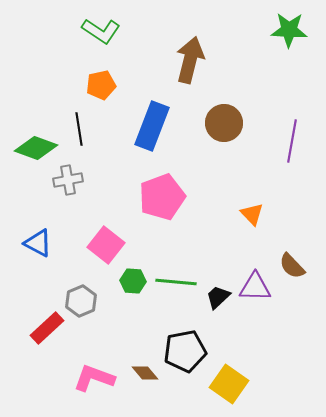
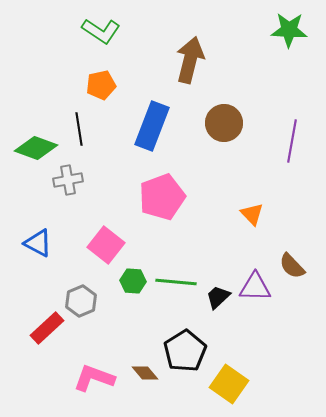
black pentagon: rotated 21 degrees counterclockwise
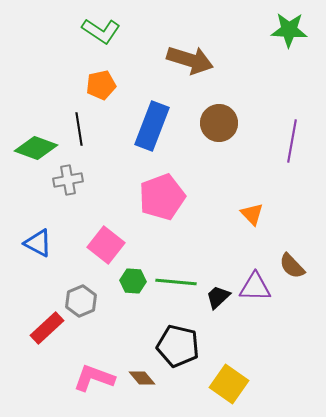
brown arrow: rotated 93 degrees clockwise
brown circle: moved 5 px left
black pentagon: moved 7 px left, 5 px up; rotated 27 degrees counterclockwise
brown diamond: moved 3 px left, 5 px down
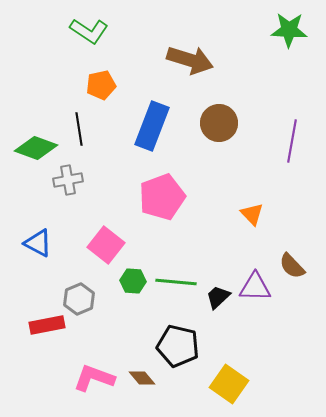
green L-shape: moved 12 px left
gray hexagon: moved 2 px left, 2 px up
red rectangle: moved 3 px up; rotated 32 degrees clockwise
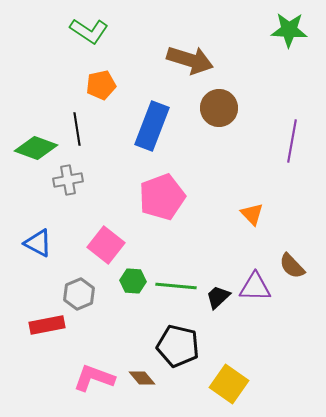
brown circle: moved 15 px up
black line: moved 2 px left
green line: moved 4 px down
gray hexagon: moved 5 px up
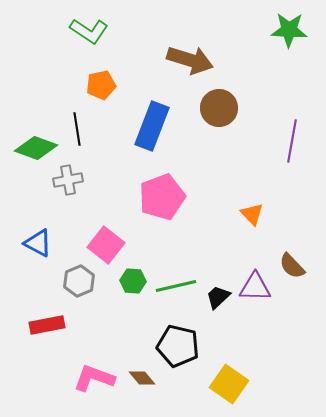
green line: rotated 18 degrees counterclockwise
gray hexagon: moved 13 px up
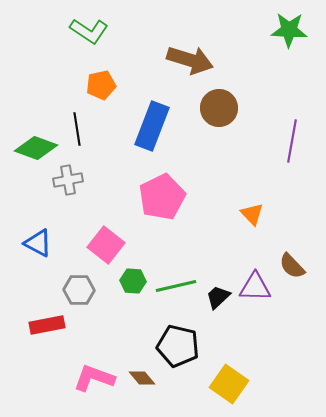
pink pentagon: rotated 6 degrees counterclockwise
gray hexagon: moved 9 px down; rotated 24 degrees clockwise
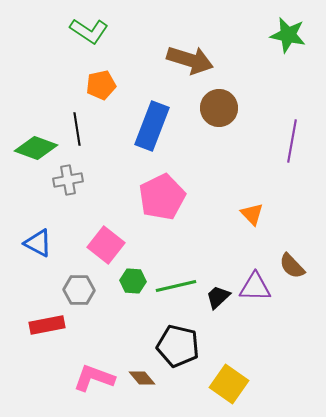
green star: moved 1 px left, 5 px down; rotated 9 degrees clockwise
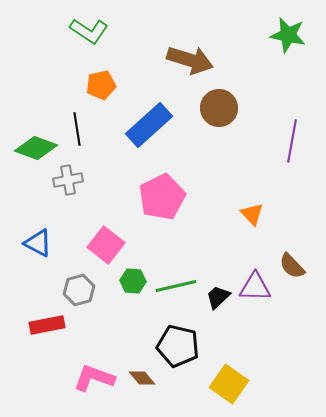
blue rectangle: moved 3 px left, 1 px up; rotated 27 degrees clockwise
gray hexagon: rotated 16 degrees counterclockwise
